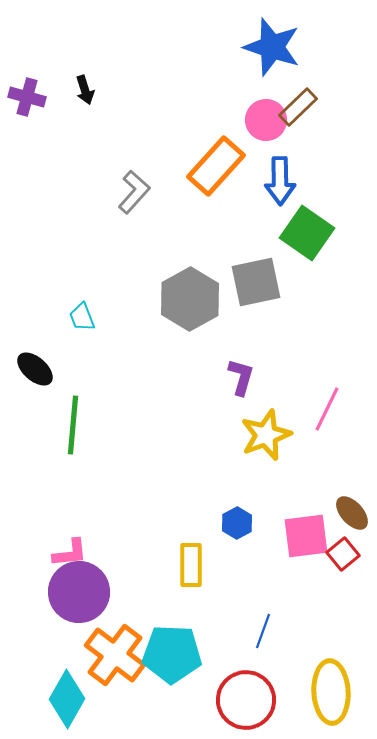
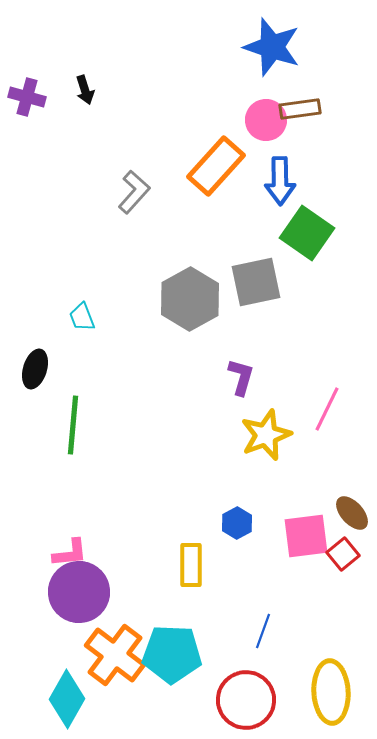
brown rectangle: moved 2 px right, 2 px down; rotated 36 degrees clockwise
black ellipse: rotated 66 degrees clockwise
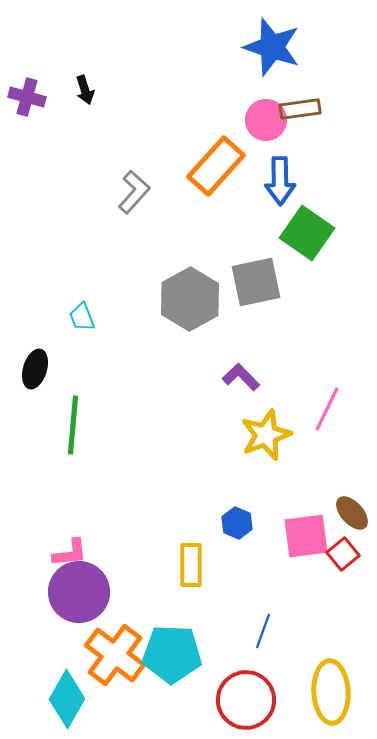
purple L-shape: rotated 60 degrees counterclockwise
blue hexagon: rotated 8 degrees counterclockwise
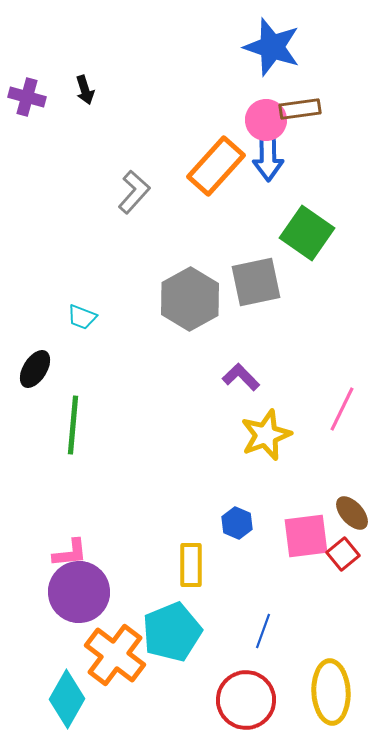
blue arrow: moved 12 px left, 24 px up
cyan trapezoid: rotated 48 degrees counterclockwise
black ellipse: rotated 15 degrees clockwise
pink line: moved 15 px right
cyan pentagon: moved 22 px up; rotated 24 degrees counterclockwise
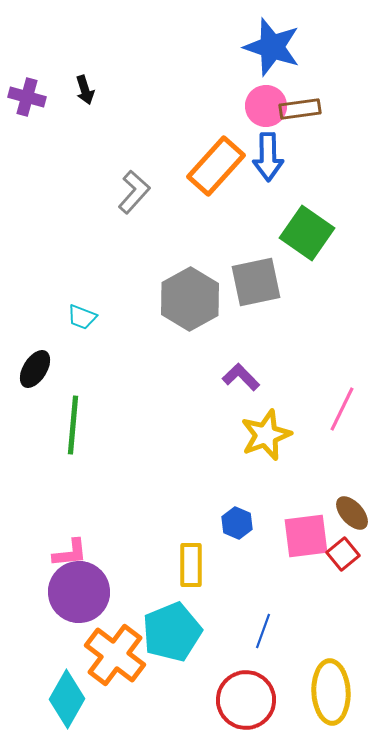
pink circle: moved 14 px up
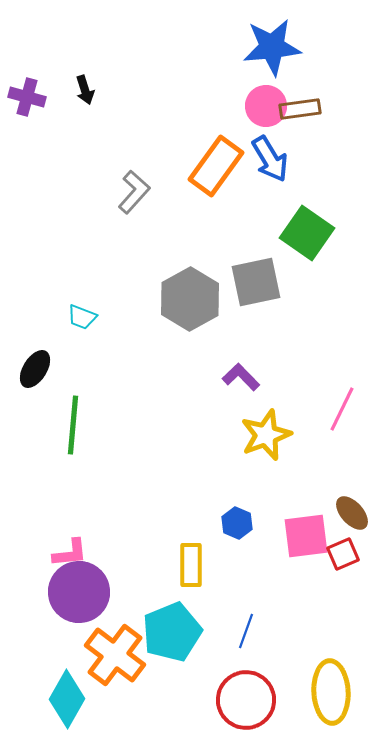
blue star: rotated 24 degrees counterclockwise
blue arrow: moved 2 px right, 2 px down; rotated 30 degrees counterclockwise
orange rectangle: rotated 6 degrees counterclockwise
red square: rotated 16 degrees clockwise
blue line: moved 17 px left
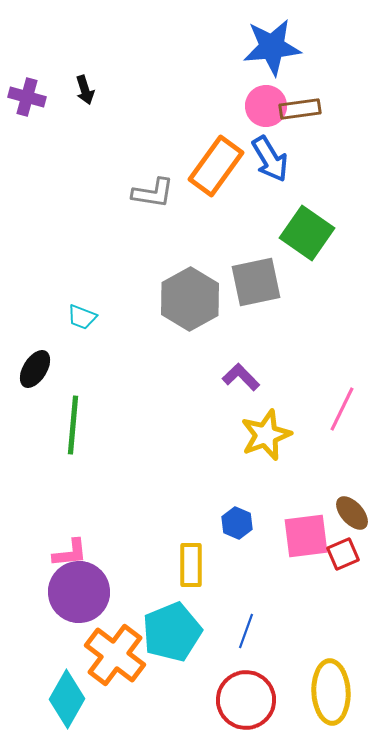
gray L-shape: moved 19 px right, 1 px down; rotated 57 degrees clockwise
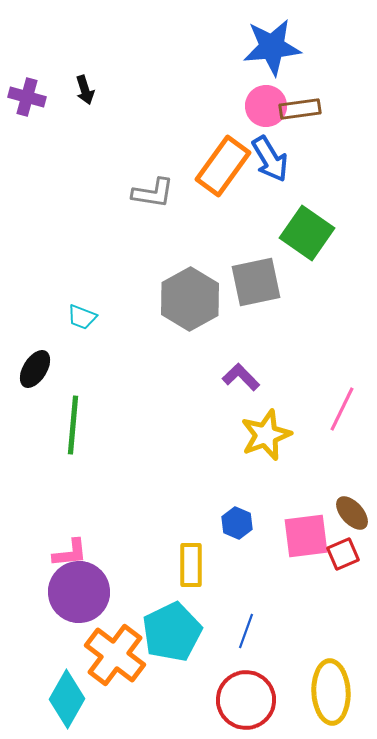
orange rectangle: moved 7 px right
cyan pentagon: rotated 4 degrees counterclockwise
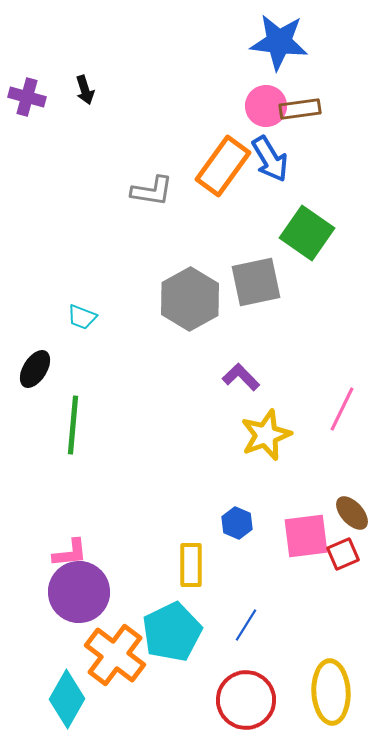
blue star: moved 7 px right, 5 px up; rotated 12 degrees clockwise
gray L-shape: moved 1 px left, 2 px up
blue line: moved 6 px up; rotated 12 degrees clockwise
